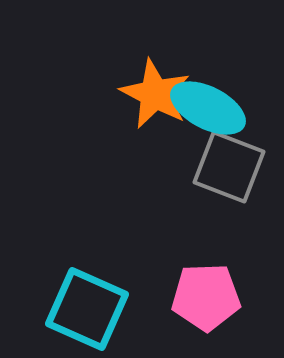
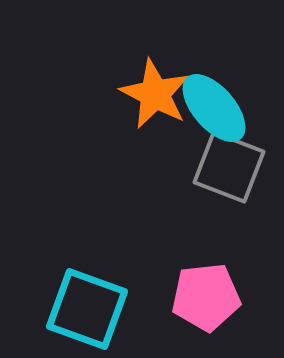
cyan ellipse: moved 6 px right; rotated 22 degrees clockwise
pink pentagon: rotated 4 degrees counterclockwise
cyan square: rotated 4 degrees counterclockwise
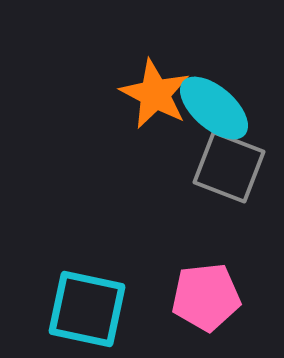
cyan ellipse: rotated 8 degrees counterclockwise
cyan square: rotated 8 degrees counterclockwise
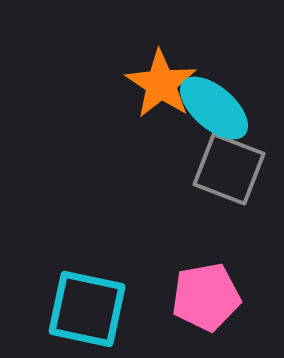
orange star: moved 6 px right, 10 px up; rotated 6 degrees clockwise
gray square: moved 2 px down
pink pentagon: rotated 4 degrees counterclockwise
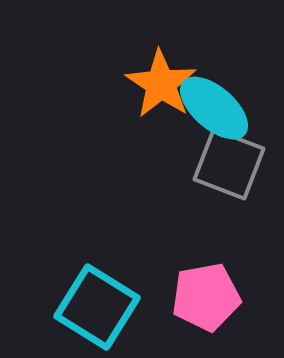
gray square: moved 5 px up
cyan square: moved 10 px right, 2 px up; rotated 20 degrees clockwise
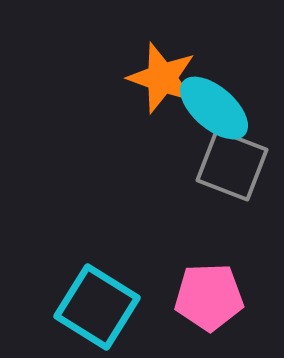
orange star: moved 1 px right, 6 px up; rotated 14 degrees counterclockwise
gray square: moved 3 px right, 1 px down
pink pentagon: moved 3 px right; rotated 8 degrees clockwise
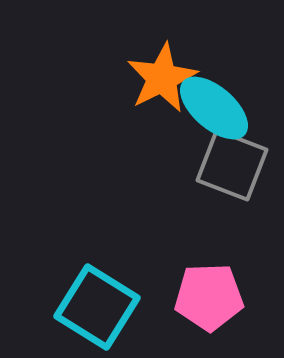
orange star: rotated 26 degrees clockwise
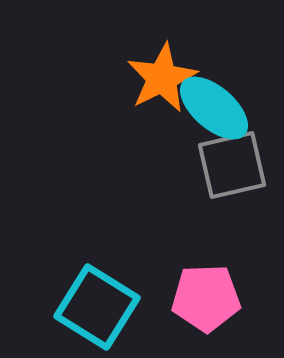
gray square: rotated 34 degrees counterclockwise
pink pentagon: moved 3 px left, 1 px down
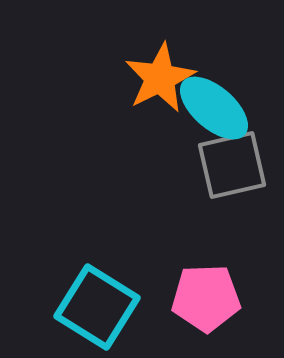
orange star: moved 2 px left
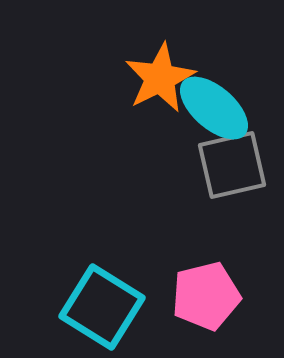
pink pentagon: moved 2 px up; rotated 12 degrees counterclockwise
cyan square: moved 5 px right
